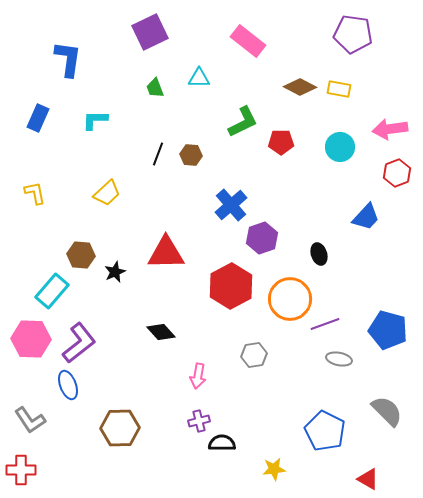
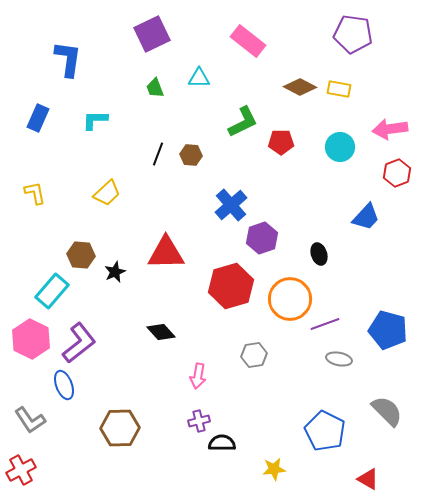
purple square at (150, 32): moved 2 px right, 2 px down
red hexagon at (231, 286): rotated 12 degrees clockwise
pink hexagon at (31, 339): rotated 24 degrees clockwise
blue ellipse at (68, 385): moved 4 px left
red cross at (21, 470): rotated 28 degrees counterclockwise
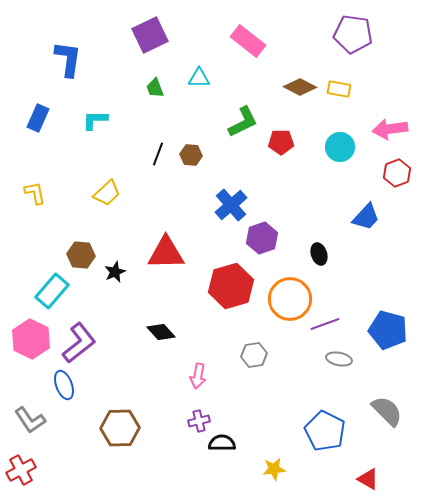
purple square at (152, 34): moved 2 px left, 1 px down
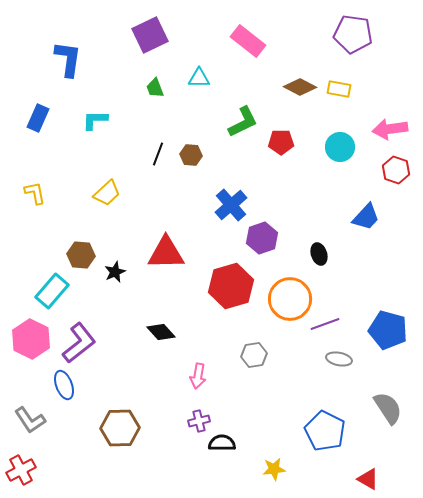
red hexagon at (397, 173): moved 1 px left, 3 px up; rotated 20 degrees counterclockwise
gray semicircle at (387, 411): moved 1 px right, 3 px up; rotated 12 degrees clockwise
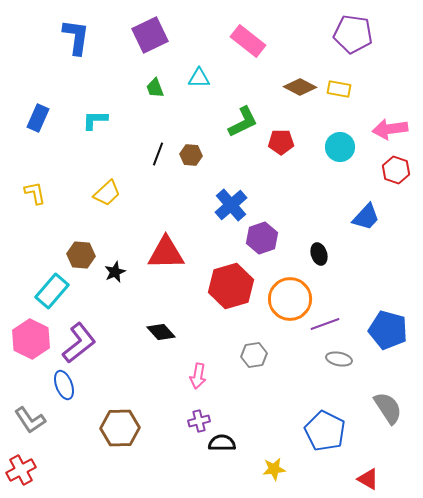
blue L-shape at (68, 59): moved 8 px right, 22 px up
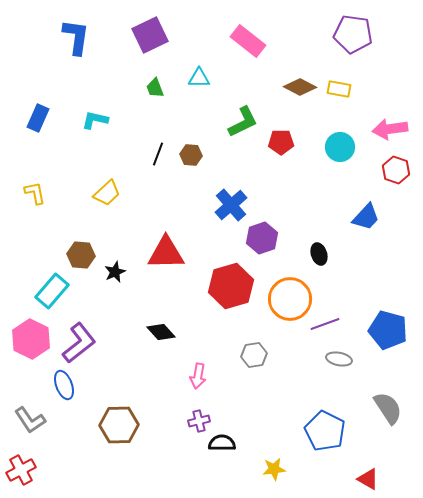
cyan L-shape at (95, 120): rotated 12 degrees clockwise
brown hexagon at (120, 428): moved 1 px left, 3 px up
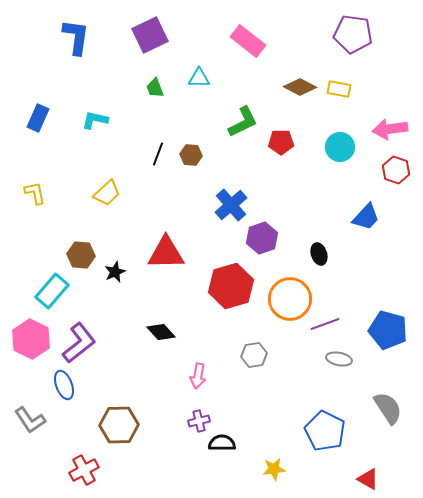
red cross at (21, 470): moved 63 px right
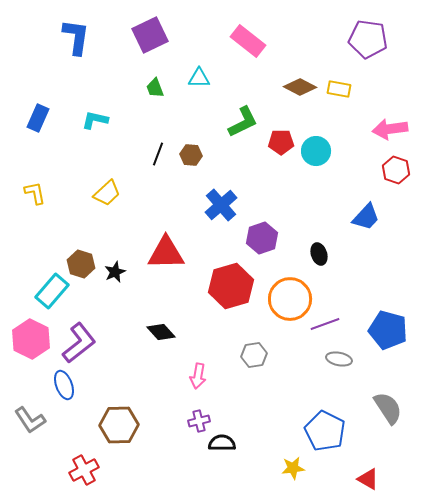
purple pentagon at (353, 34): moved 15 px right, 5 px down
cyan circle at (340, 147): moved 24 px left, 4 px down
blue cross at (231, 205): moved 10 px left
brown hexagon at (81, 255): moved 9 px down; rotated 12 degrees clockwise
yellow star at (274, 469): moved 19 px right, 1 px up
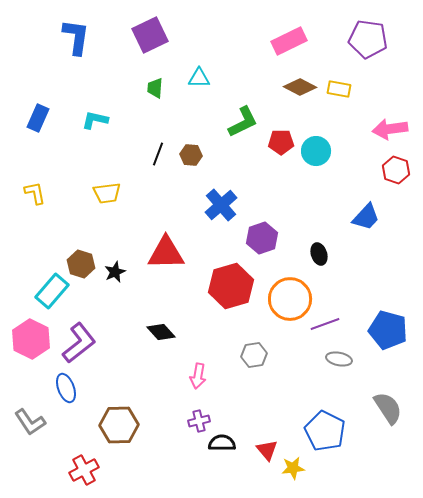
pink rectangle at (248, 41): moved 41 px right; rotated 64 degrees counterclockwise
green trapezoid at (155, 88): rotated 25 degrees clockwise
yellow trapezoid at (107, 193): rotated 36 degrees clockwise
blue ellipse at (64, 385): moved 2 px right, 3 px down
gray L-shape at (30, 420): moved 2 px down
red triangle at (368, 479): moved 101 px left, 29 px up; rotated 20 degrees clockwise
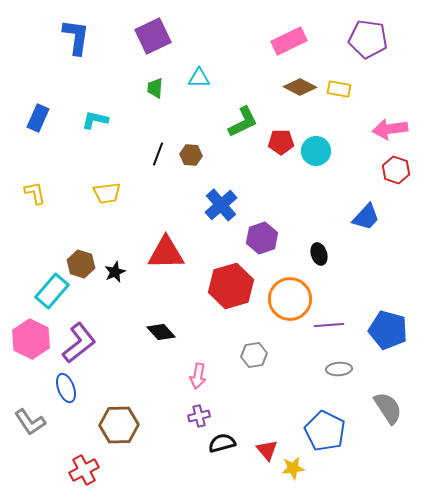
purple square at (150, 35): moved 3 px right, 1 px down
purple line at (325, 324): moved 4 px right, 1 px down; rotated 16 degrees clockwise
gray ellipse at (339, 359): moved 10 px down; rotated 15 degrees counterclockwise
purple cross at (199, 421): moved 5 px up
black semicircle at (222, 443): rotated 16 degrees counterclockwise
